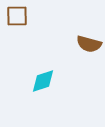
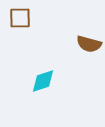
brown square: moved 3 px right, 2 px down
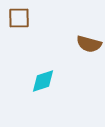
brown square: moved 1 px left
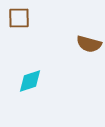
cyan diamond: moved 13 px left
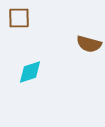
cyan diamond: moved 9 px up
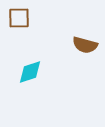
brown semicircle: moved 4 px left, 1 px down
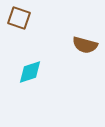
brown square: rotated 20 degrees clockwise
